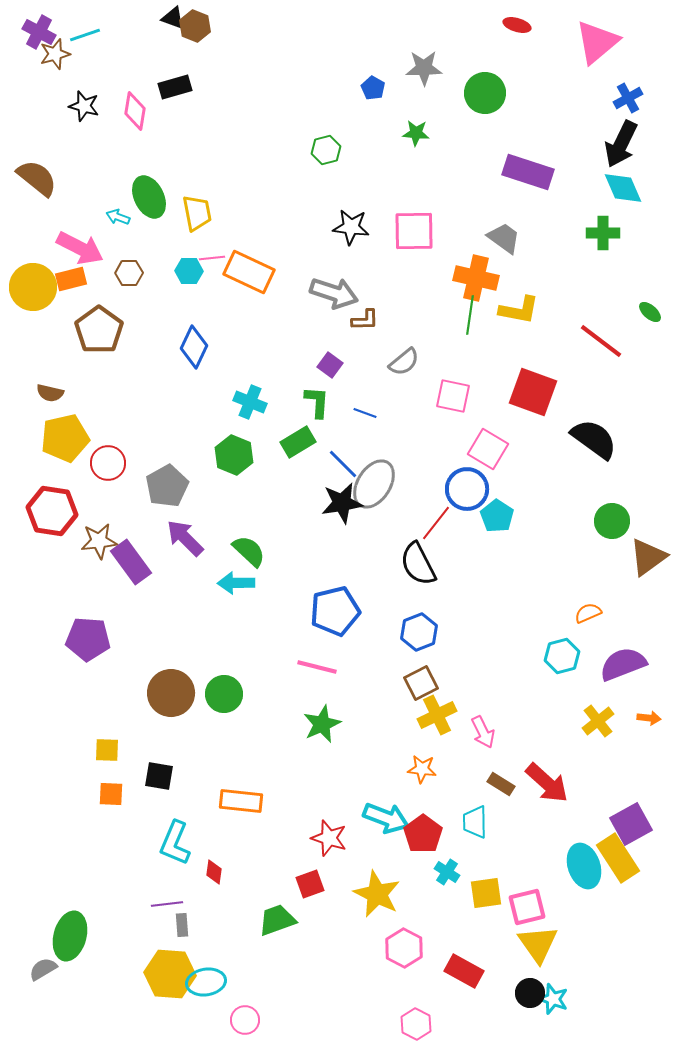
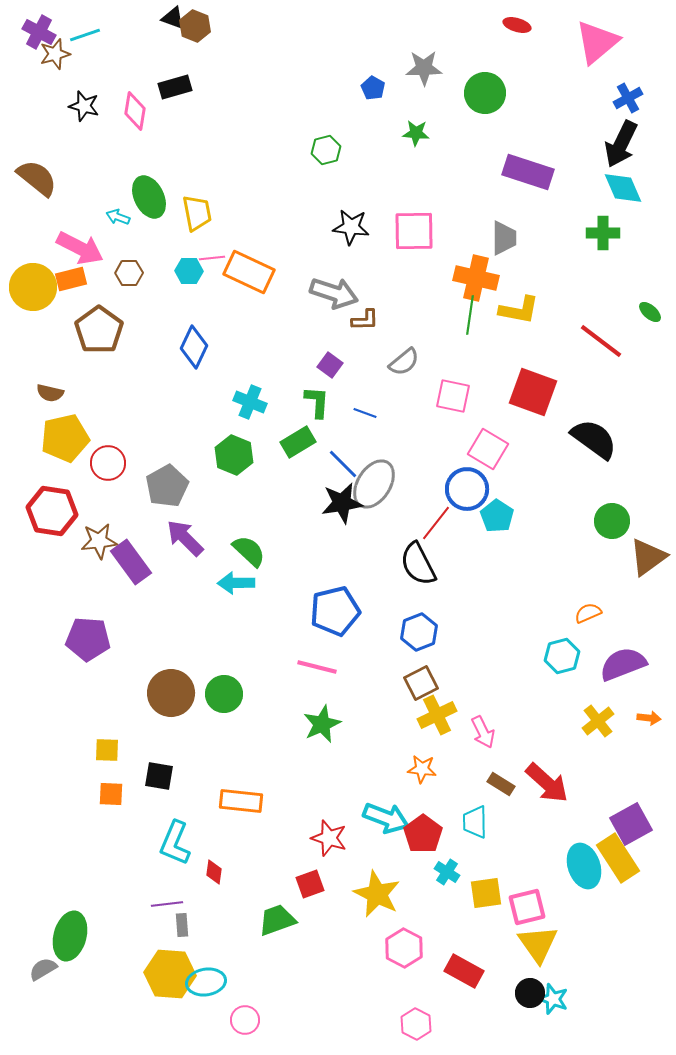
gray trapezoid at (504, 238): rotated 54 degrees clockwise
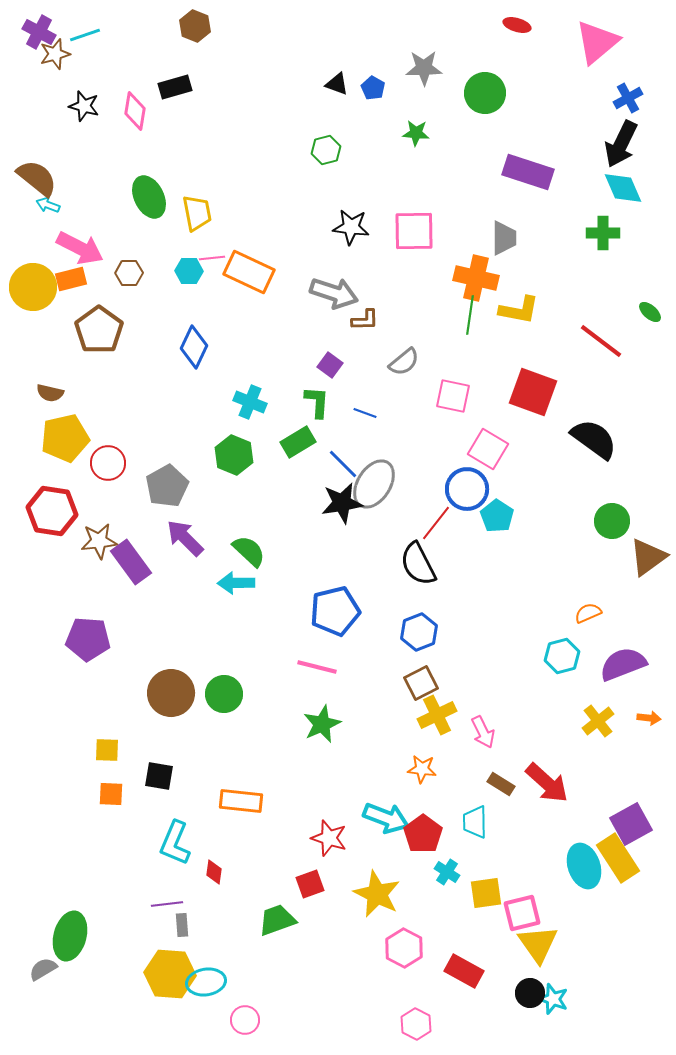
black triangle at (173, 18): moved 164 px right, 66 px down
cyan arrow at (118, 217): moved 70 px left, 12 px up
pink square at (527, 907): moved 5 px left, 6 px down
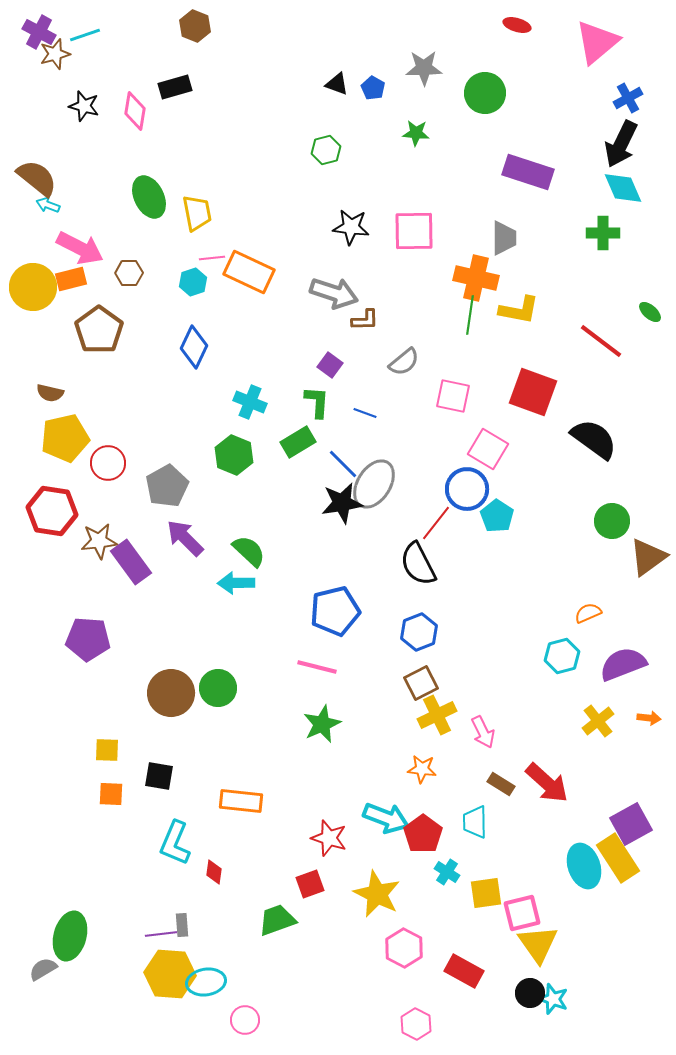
cyan hexagon at (189, 271): moved 4 px right, 11 px down; rotated 20 degrees counterclockwise
green circle at (224, 694): moved 6 px left, 6 px up
purple line at (167, 904): moved 6 px left, 30 px down
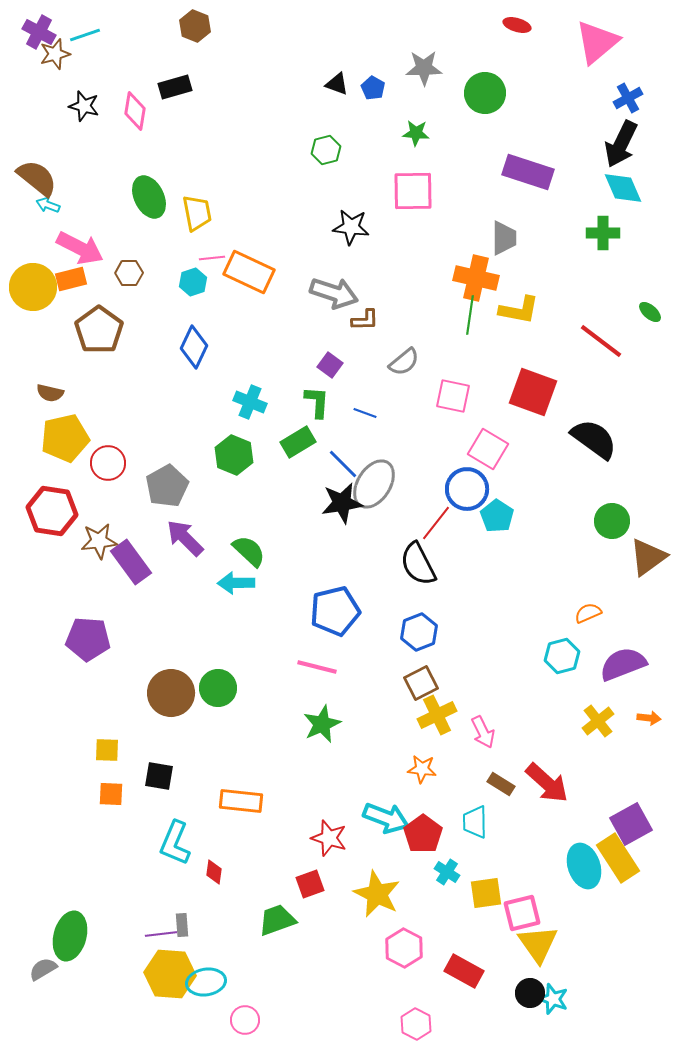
pink square at (414, 231): moved 1 px left, 40 px up
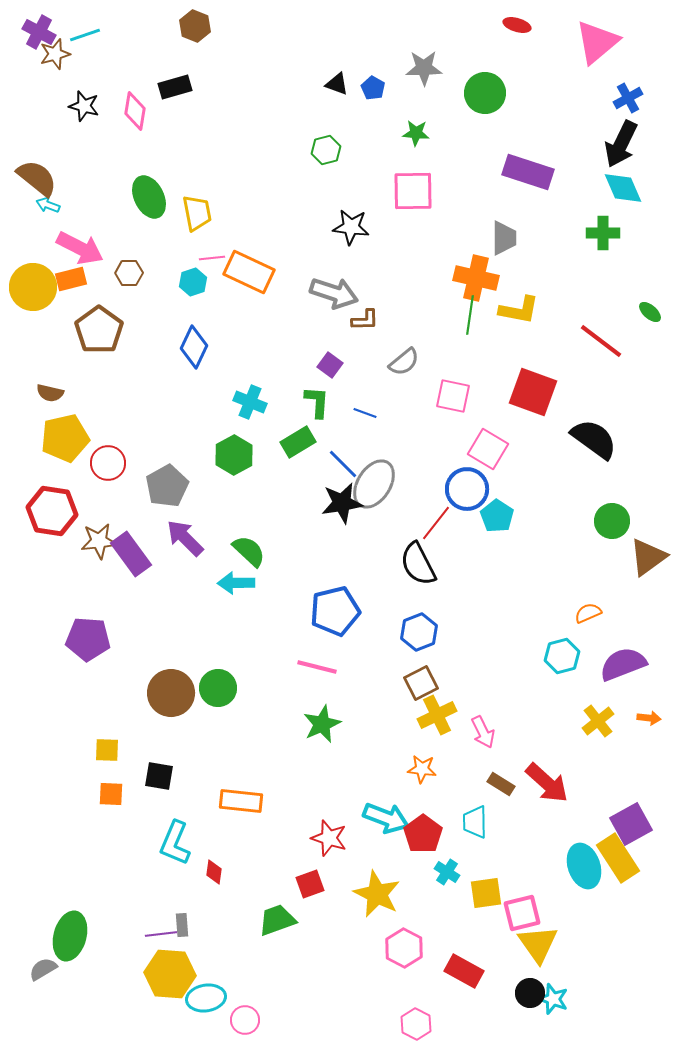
green hexagon at (234, 455): rotated 9 degrees clockwise
purple rectangle at (131, 562): moved 8 px up
cyan ellipse at (206, 982): moved 16 px down
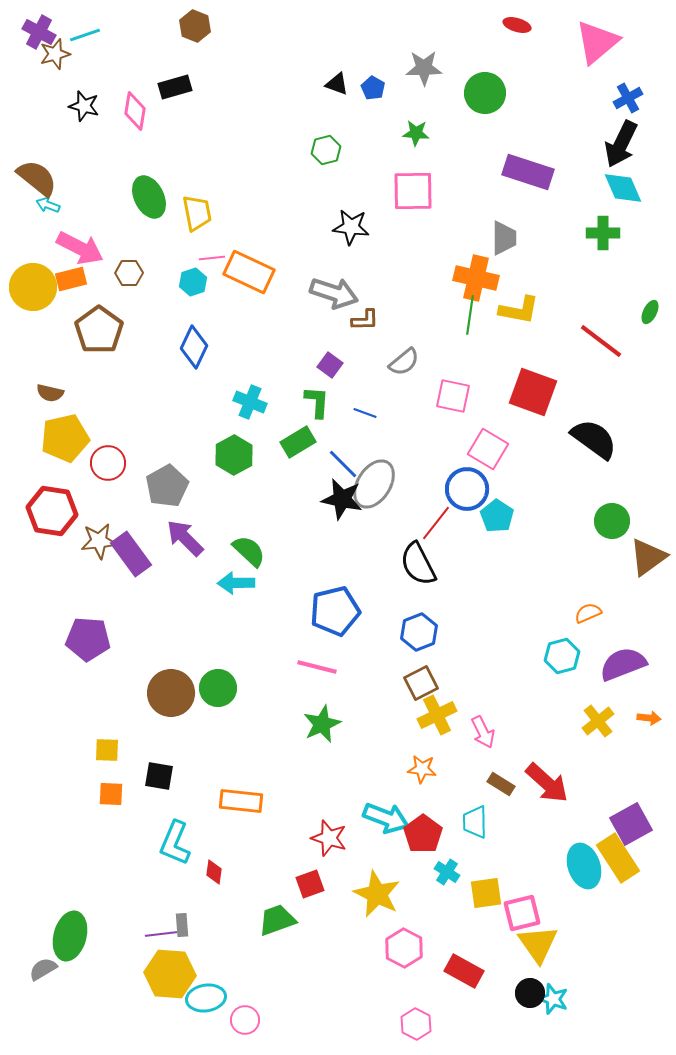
green ellipse at (650, 312): rotated 75 degrees clockwise
black star at (342, 503): moved 4 px up; rotated 21 degrees clockwise
